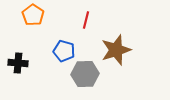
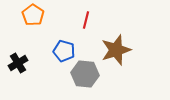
black cross: rotated 36 degrees counterclockwise
gray hexagon: rotated 8 degrees clockwise
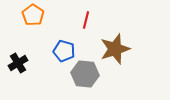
brown star: moved 1 px left, 1 px up
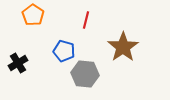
brown star: moved 8 px right, 2 px up; rotated 16 degrees counterclockwise
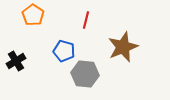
brown star: rotated 12 degrees clockwise
black cross: moved 2 px left, 2 px up
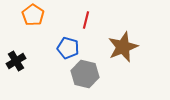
blue pentagon: moved 4 px right, 3 px up
gray hexagon: rotated 8 degrees clockwise
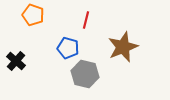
orange pentagon: rotated 15 degrees counterclockwise
black cross: rotated 18 degrees counterclockwise
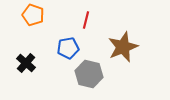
blue pentagon: rotated 25 degrees counterclockwise
black cross: moved 10 px right, 2 px down
gray hexagon: moved 4 px right
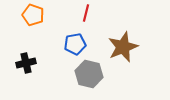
red line: moved 7 px up
blue pentagon: moved 7 px right, 4 px up
black cross: rotated 36 degrees clockwise
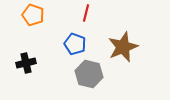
blue pentagon: rotated 30 degrees clockwise
